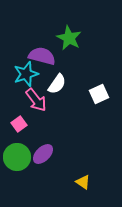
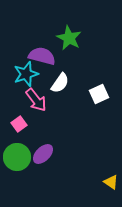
white semicircle: moved 3 px right, 1 px up
yellow triangle: moved 28 px right
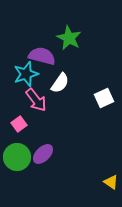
white square: moved 5 px right, 4 px down
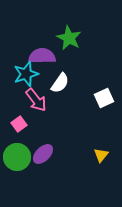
purple semicircle: rotated 16 degrees counterclockwise
yellow triangle: moved 10 px left, 27 px up; rotated 35 degrees clockwise
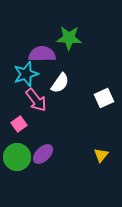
green star: rotated 25 degrees counterclockwise
purple semicircle: moved 2 px up
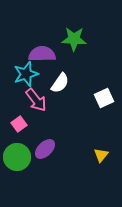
green star: moved 5 px right, 1 px down
purple ellipse: moved 2 px right, 5 px up
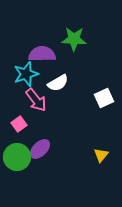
white semicircle: moved 2 px left; rotated 25 degrees clockwise
purple ellipse: moved 5 px left
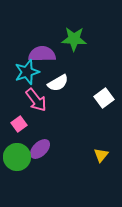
cyan star: moved 1 px right, 2 px up
white square: rotated 12 degrees counterclockwise
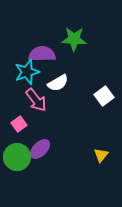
white square: moved 2 px up
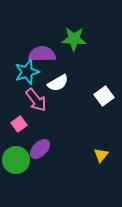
green circle: moved 1 px left, 3 px down
